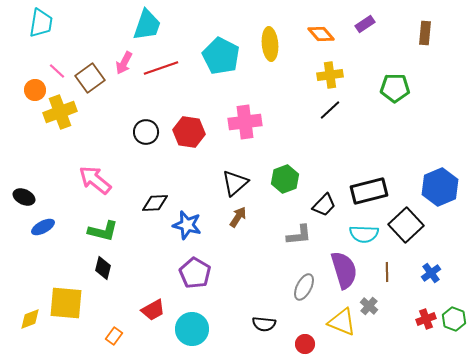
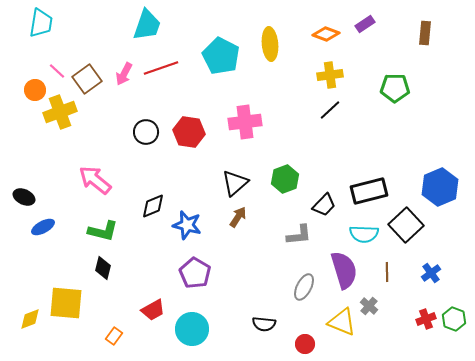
orange diamond at (321, 34): moved 5 px right; rotated 28 degrees counterclockwise
pink arrow at (124, 63): moved 11 px down
brown square at (90, 78): moved 3 px left, 1 px down
black diamond at (155, 203): moved 2 px left, 3 px down; rotated 20 degrees counterclockwise
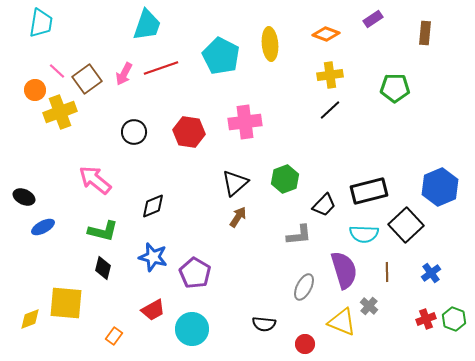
purple rectangle at (365, 24): moved 8 px right, 5 px up
black circle at (146, 132): moved 12 px left
blue star at (187, 225): moved 34 px left, 32 px down
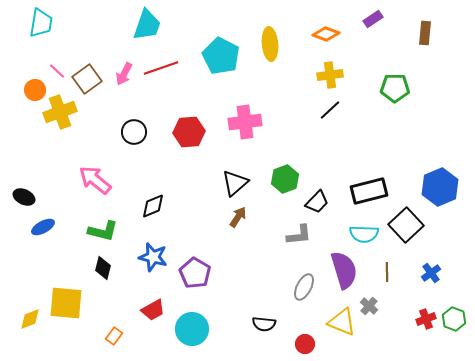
red hexagon at (189, 132): rotated 12 degrees counterclockwise
black trapezoid at (324, 205): moved 7 px left, 3 px up
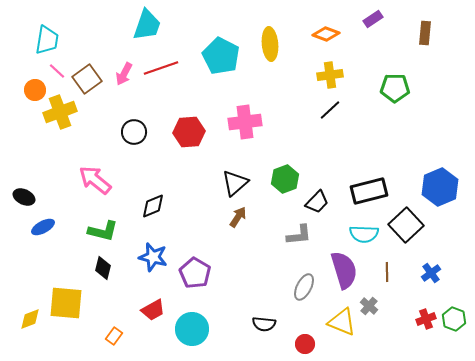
cyan trapezoid at (41, 23): moved 6 px right, 17 px down
